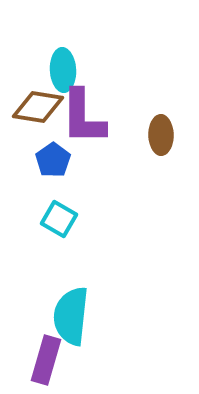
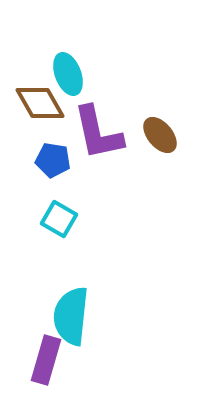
cyan ellipse: moved 5 px right, 4 px down; rotated 18 degrees counterclockwise
brown diamond: moved 2 px right, 4 px up; rotated 51 degrees clockwise
purple L-shape: moved 15 px right, 16 px down; rotated 12 degrees counterclockwise
brown ellipse: moved 1 px left; rotated 39 degrees counterclockwise
blue pentagon: rotated 28 degrees counterclockwise
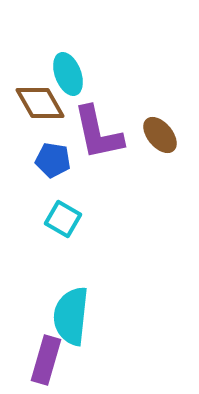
cyan square: moved 4 px right
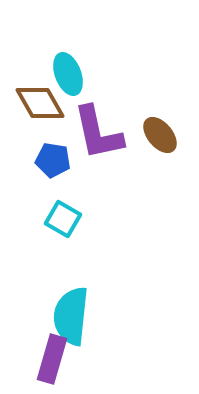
purple rectangle: moved 6 px right, 1 px up
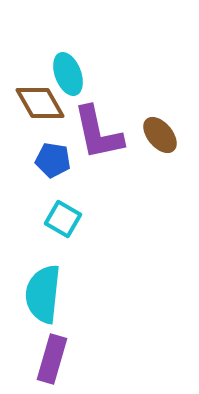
cyan semicircle: moved 28 px left, 22 px up
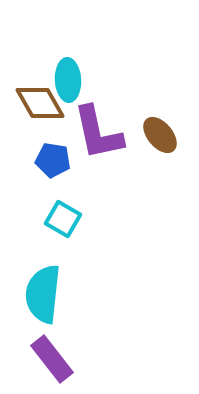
cyan ellipse: moved 6 px down; rotated 18 degrees clockwise
purple rectangle: rotated 54 degrees counterclockwise
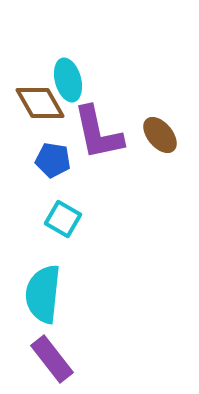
cyan ellipse: rotated 12 degrees counterclockwise
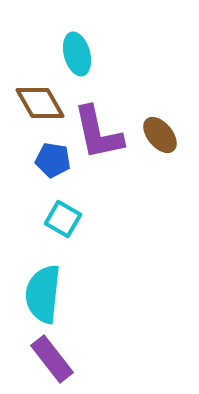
cyan ellipse: moved 9 px right, 26 px up
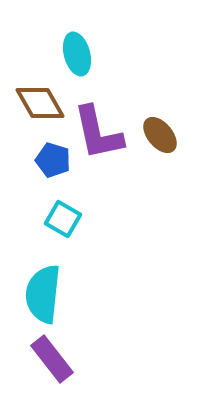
blue pentagon: rotated 8 degrees clockwise
